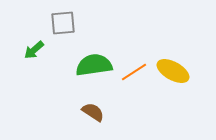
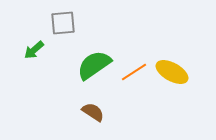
green semicircle: rotated 27 degrees counterclockwise
yellow ellipse: moved 1 px left, 1 px down
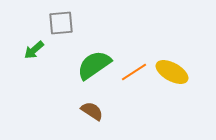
gray square: moved 2 px left
brown semicircle: moved 1 px left, 1 px up
